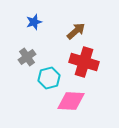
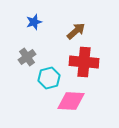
red cross: rotated 12 degrees counterclockwise
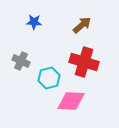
blue star: rotated 21 degrees clockwise
brown arrow: moved 6 px right, 6 px up
gray cross: moved 6 px left, 4 px down; rotated 30 degrees counterclockwise
red cross: rotated 12 degrees clockwise
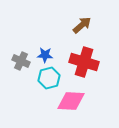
blue star: moved 11 px right, 33 px down
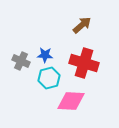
red cross: moved 1 px down
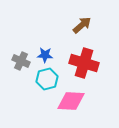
cyan hexagon: moved 2 px left, 1 px down
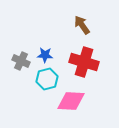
brown arrow: rotated 84 degrees counterclockwise
red cross: moved 1 px up
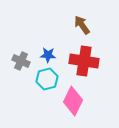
blue star: moved 3 px right
red cross: moved 1 px up; rotated 8 degrees counterclockwise
pink diamond: moved 2 px right; rotated 68 degrees counterclockwise
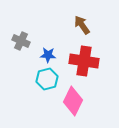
gray cross: moved 20 px up
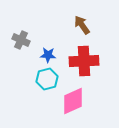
gray cross: moved 1 px up
red cross: rotated 12 degrees counterclockwise
pink diamond: rotated 40 degrees clockwise
